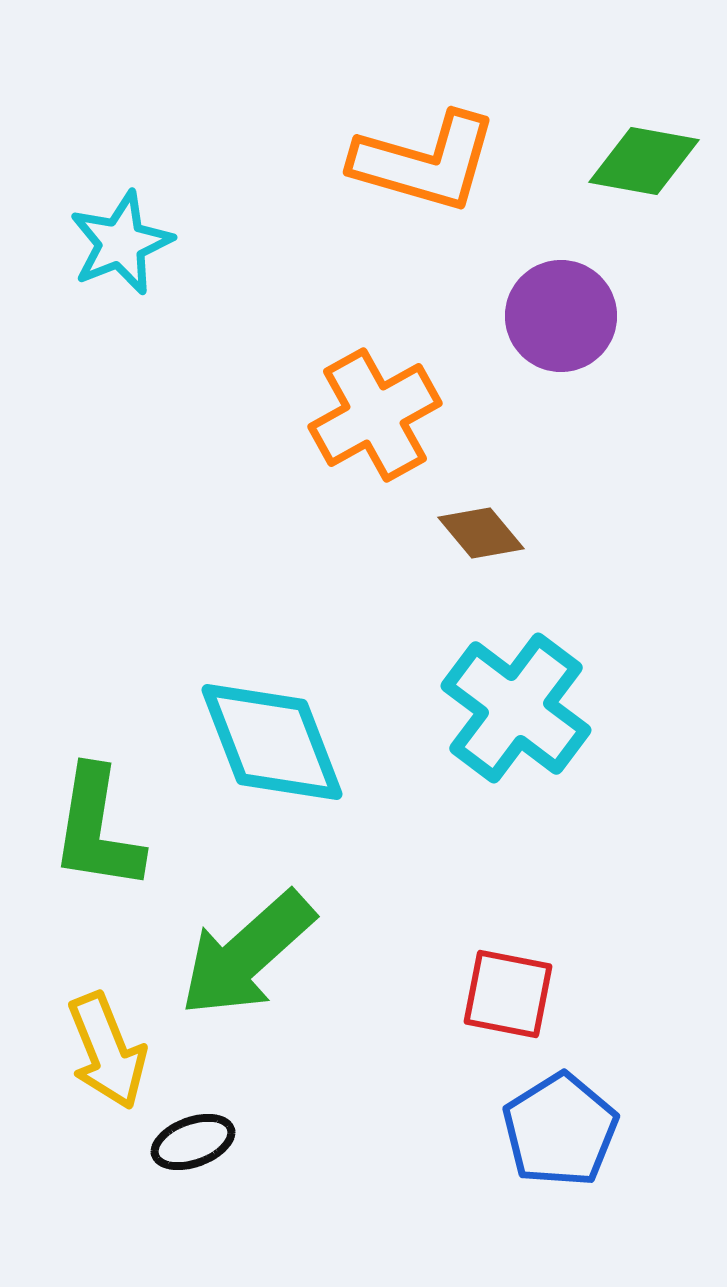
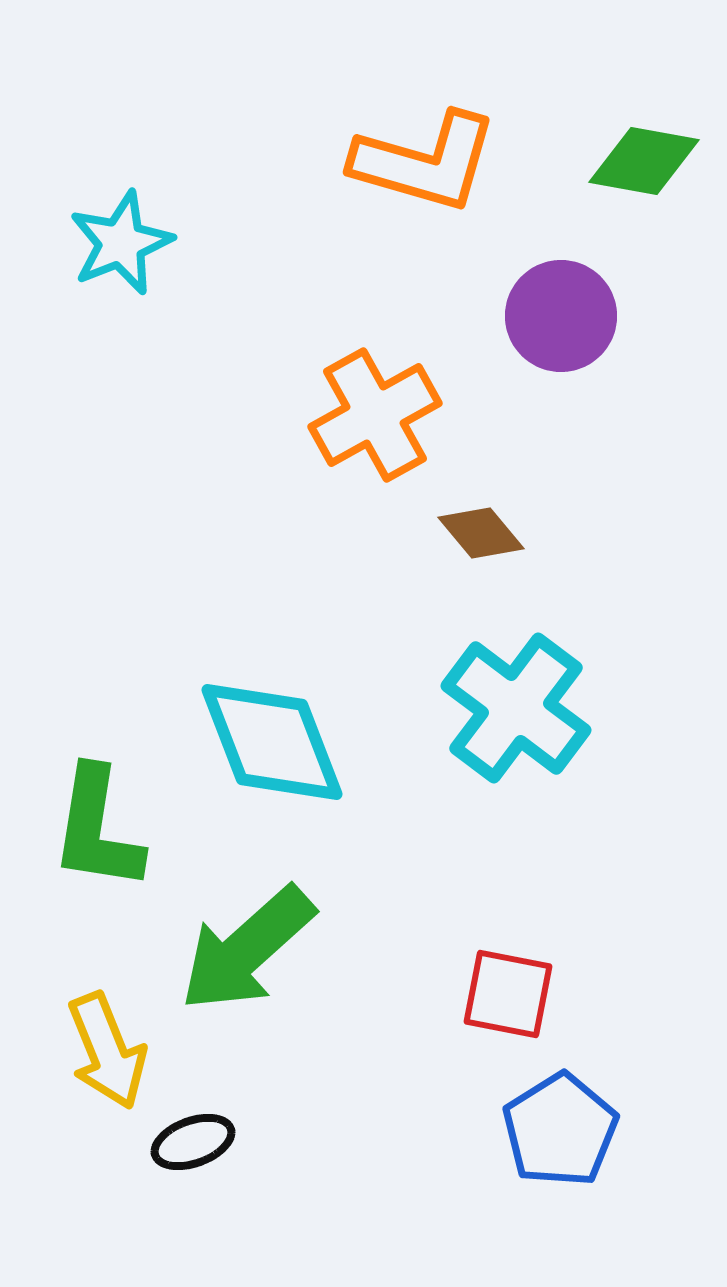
green arrow: moved 5 px up
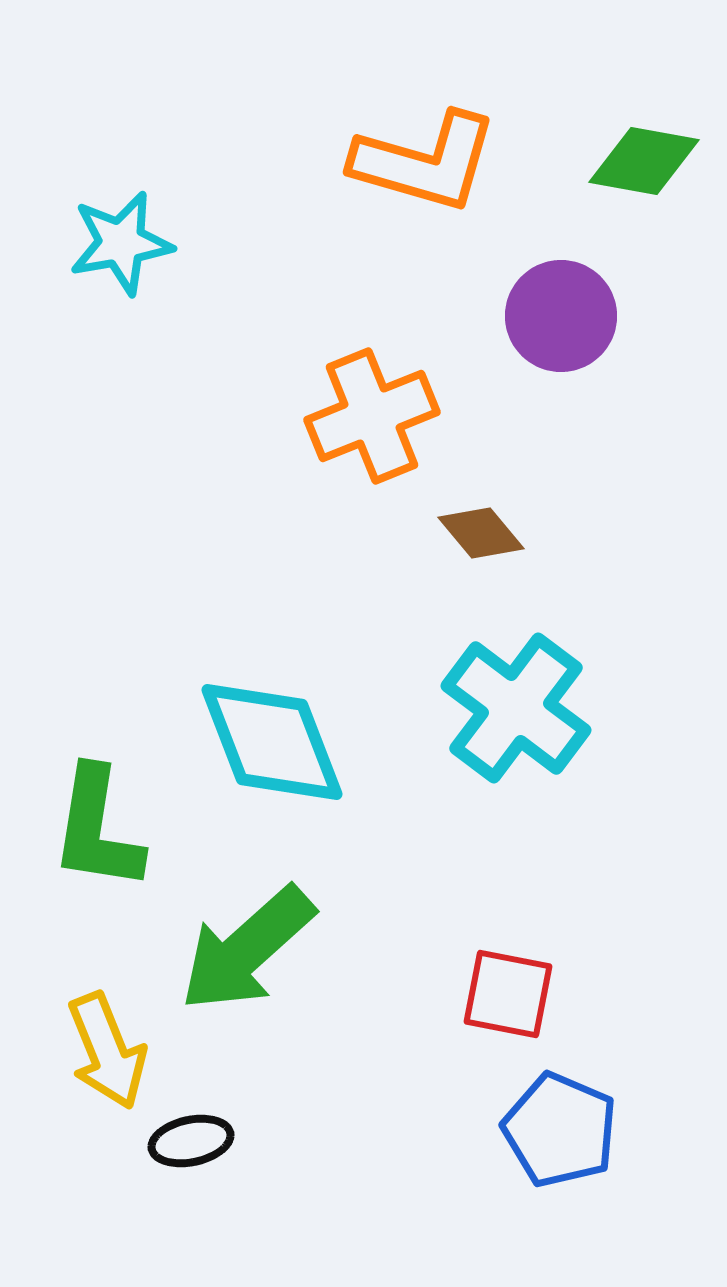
cyan star: rotated 12 degrees clockwise
orange cross: moved 3 px left, 1 px down; rotated 7 degrees clockwise
blue pentagon: rotated 17 degrees counterclockwise
black ellipse: moved 2 px left, 1 px up; rotated 8 degrees clockwise
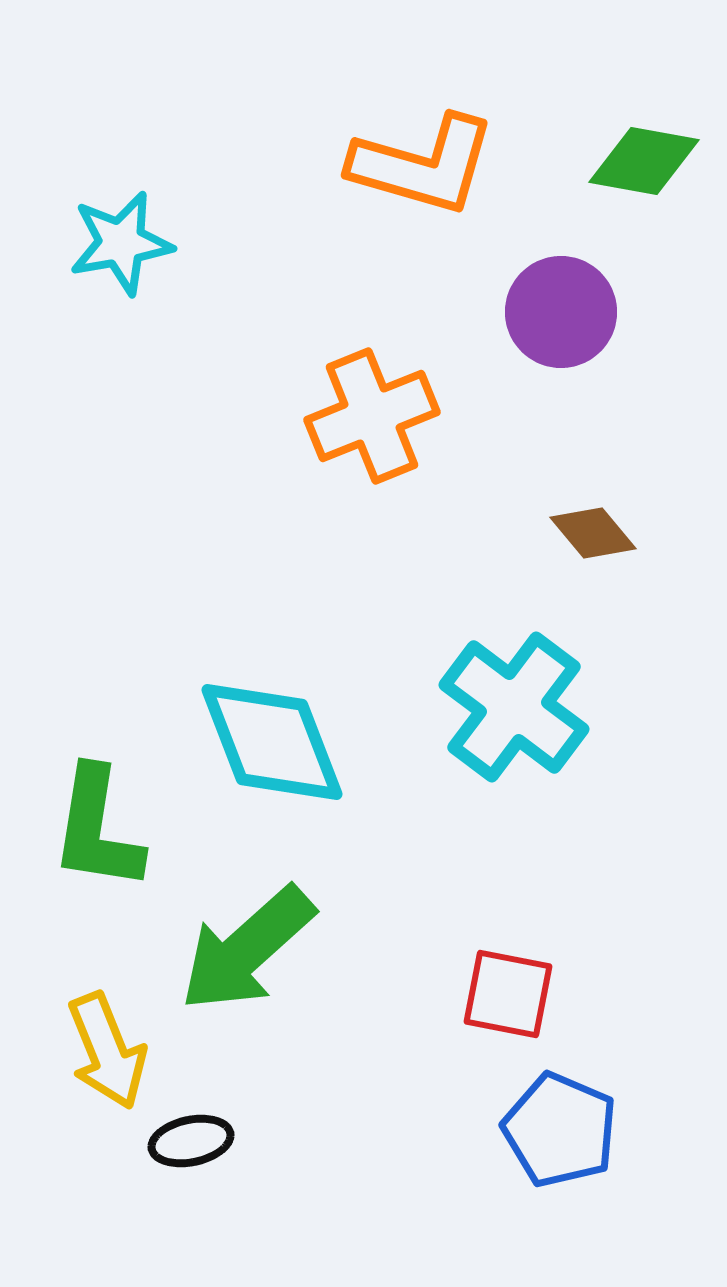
orange L-shape: moved 2 px left, 3 px down
purple circle: moved 4 px up
brown diamond: moved 112 px right
cyan cross: moved 2 px left, 1 px up
